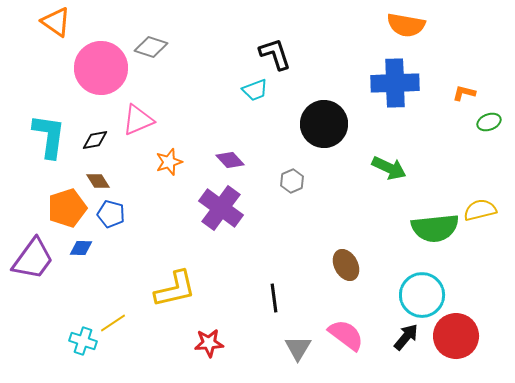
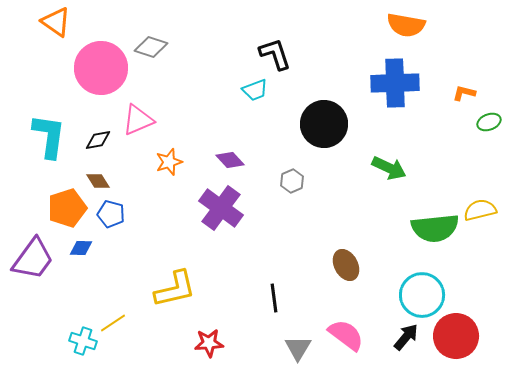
black diamond: moved 3 px right
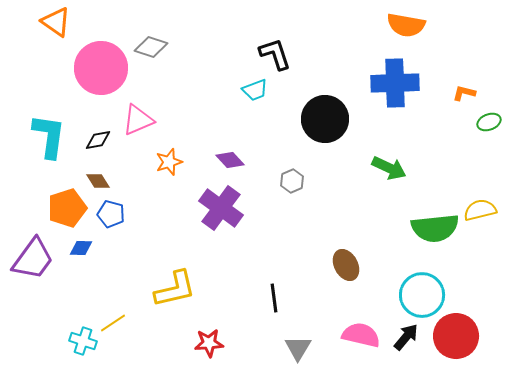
black circle: moved 1 px right, 5 px up
pink semicircle: moved 15 px right; rotated 24 degrees counterclockwise
